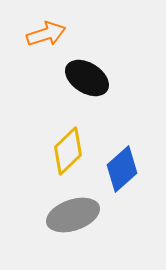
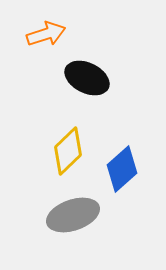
black ellipse: rotated 6 degrees counterclockwise
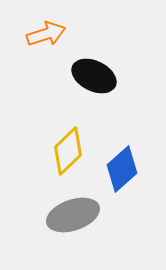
black ellipse: moved 7 px right, 2 px up
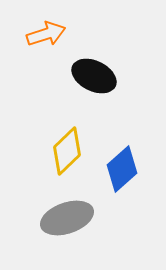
yellow diamond: moved 1 px left
gray ellipse: moved 6 px left, 3 px down
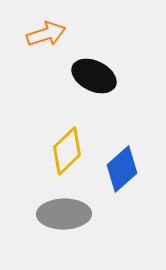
gray ellipse: moved 3 px left, 4 px up; rotated 18 degrees clockwise
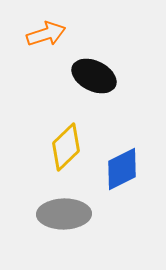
yellow diamond: moved 1 px left, 4 px up
blue diamond: rotated 15 degrees clockwise
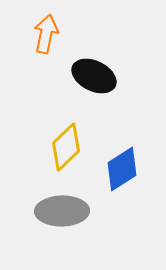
orange arrow: rotated 60 degrees counterclockwise
blue diamond: rotated 6 degrees counterclockwise
gray ellipse: moved 2 px left, 3 px up
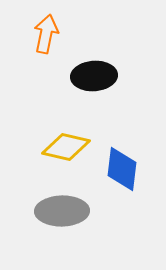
black ellipse: rotated 30 degrees counterclockwise
yellow diamond: rotated 57 degrees clockwise
blue diamond: rotated 51 degrees counterclockwise
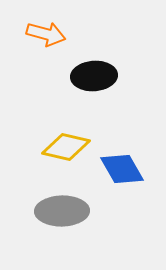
orange arrow: rotated 93 degrees clockwise
blue diamond: rotated 36 degrees counterclockwise
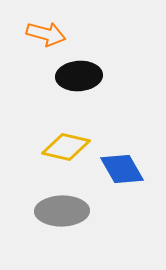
black ellipse: moved 15 px left
